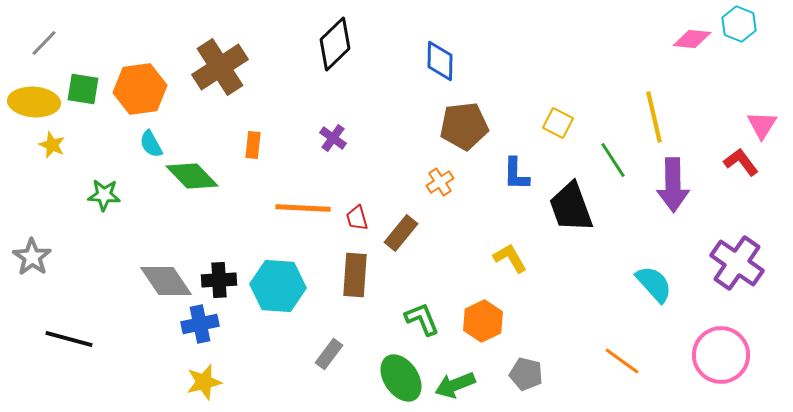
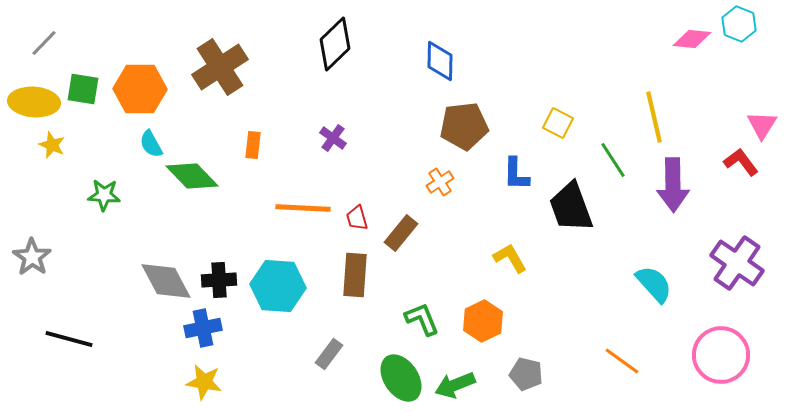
orange hexagon at (140, 89): rotated 9 degrees clockwise
gray diamond at (166, 281): rotated 6 degrees clockwise
blue cross at (200, 324): moved 3 px right, 4 px down
yellow star at (204, 382): rotated 24 degrees clockwise
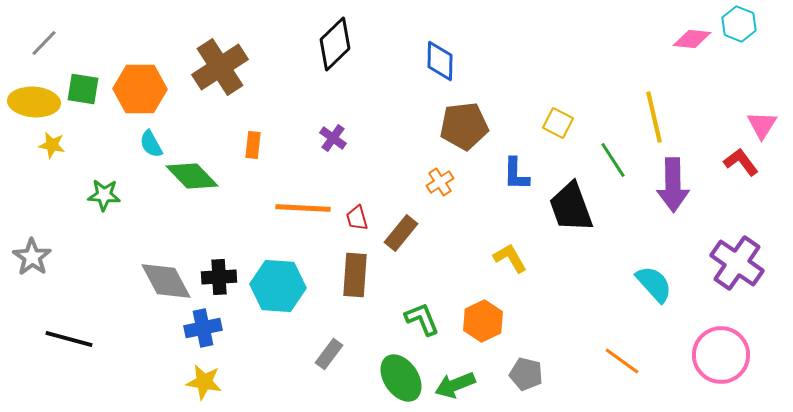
yellow star at (52, 145): rotated 12 degrees counterclockwise
black cross at (219, 280): moved 3 px up
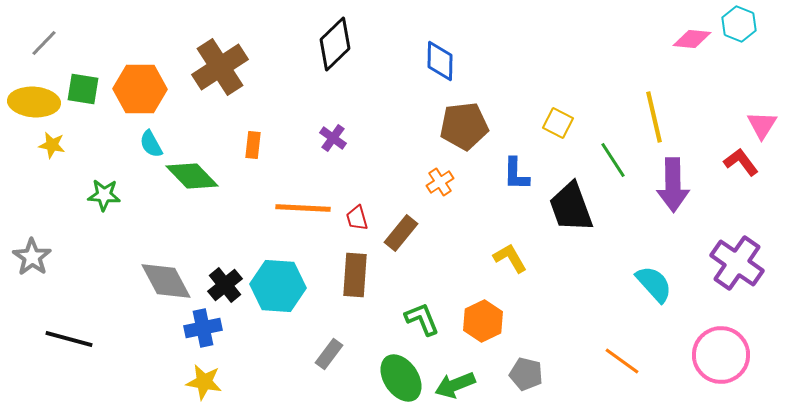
black cross at (219, 277): moved 6 px right, 8 px down; rotated 36 degrees counterclockwise
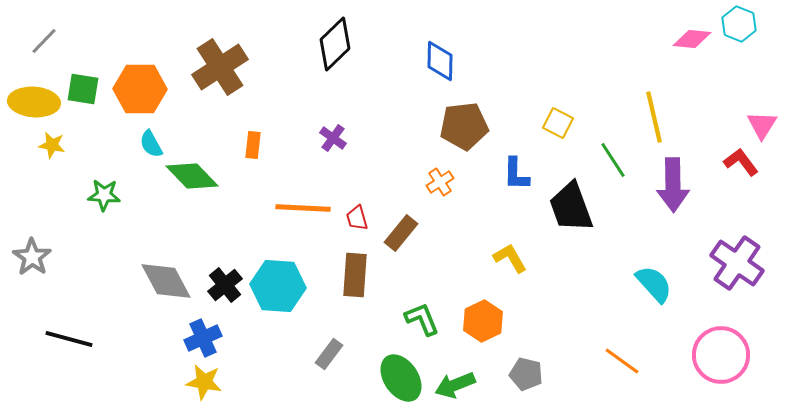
gray line at (44, 43): moved 2 px up
blue cross at (203, 328): moved 10 px down; rotated 12 degrees counterclockwise
